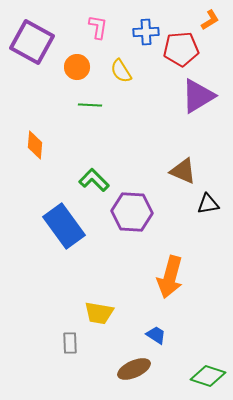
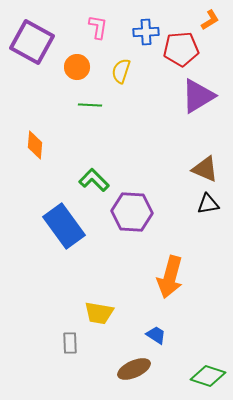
yellow semicircle: rotated 50 degrees clockwise
brown triangle: moved 22 px right, 2 px up
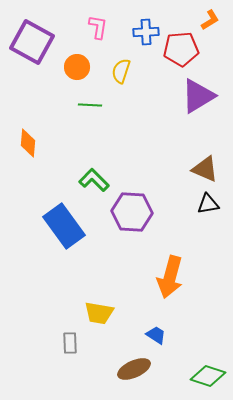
orange diamond: moved 7 px left, 2 px up
